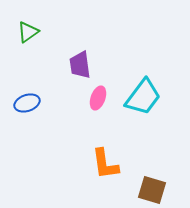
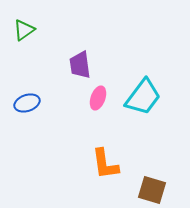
green triangle: moved 4 px left, 2 px up
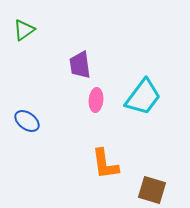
pink ellipse: moved 2 px left, 2 px down; rotated 15 degrees counterclockwise
blue ellipse: moved 18 px down; rotated 55 degrees clockwise
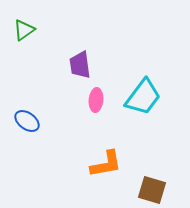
orange L-shape: moved 1 px right; rotated 92 degrees counterclockwise
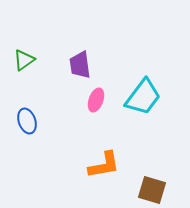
green triangle: moved 30 px down
pink ellipse: rotated 15 degrees clockwise
blue ellipse: rotated 35 degrees clockwise
orange L-shape: moved 2 px left, 1 px down
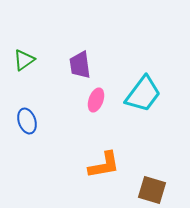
cyan trapezoid: moved 3 px up
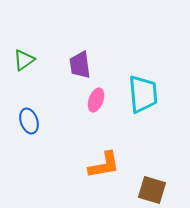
cyan trapezoid: rotated 42 degrees counterclockwise
blue ellipse: moved 2 px right
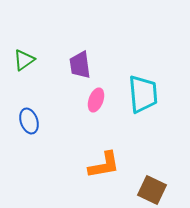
brown square: rotated 8 degrees clockwise
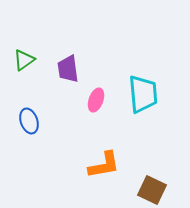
purple trapezoid: moved 12 px left, 4 px down
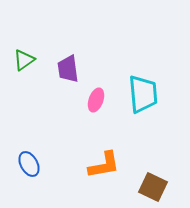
blue ellipse: moved 43 px down; rotated 10 degrees counterclockwise
brown square: moved 1 px right, 3 px up
